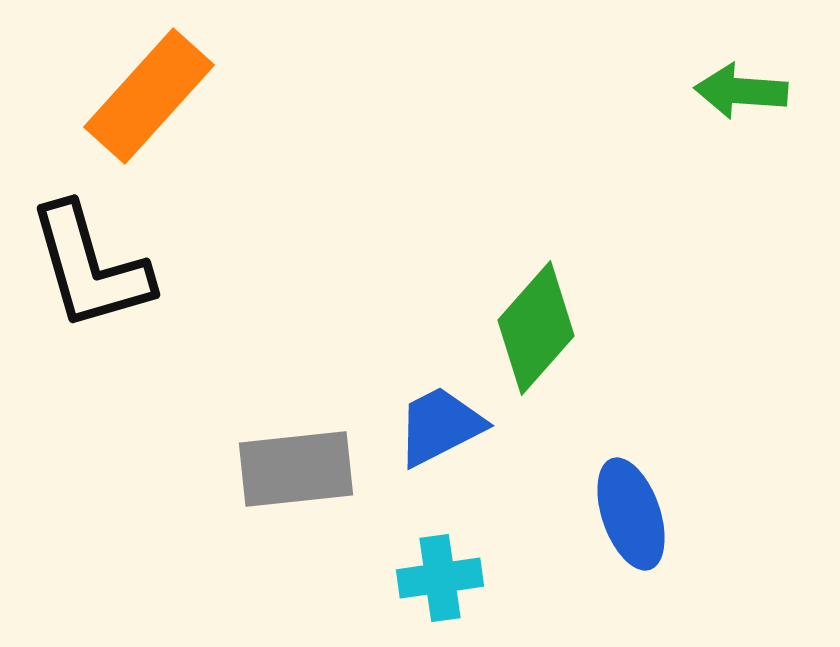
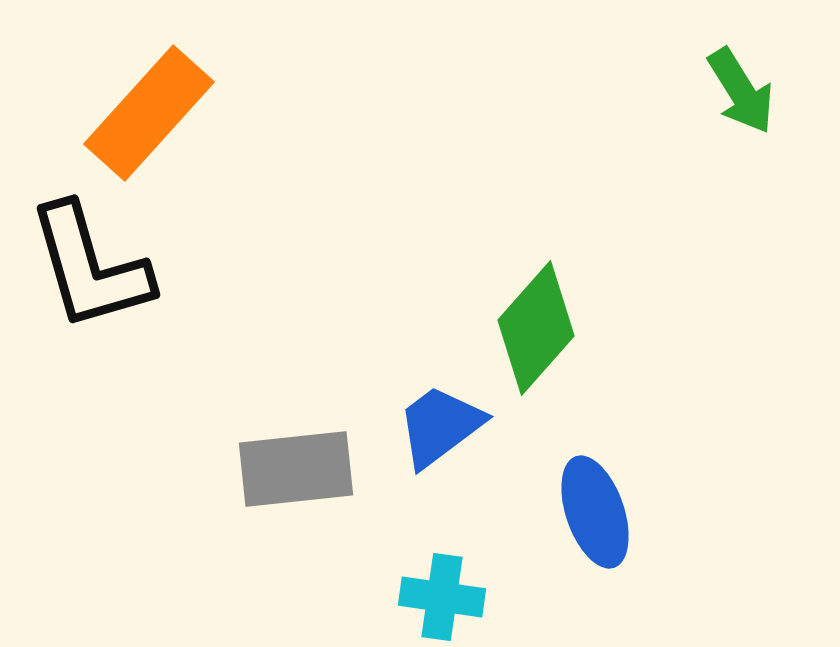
green arrow: rotated 126 degrees counterclockwise
orange rectangle: moved 17 px down
blue trapezoid: rotated 10 degrees counterclockwise
blue ellipse: moved 36 px left, 2 px up
cyan cross: moved 2 px right, 19 px down; rotated 16 degrees clockwise
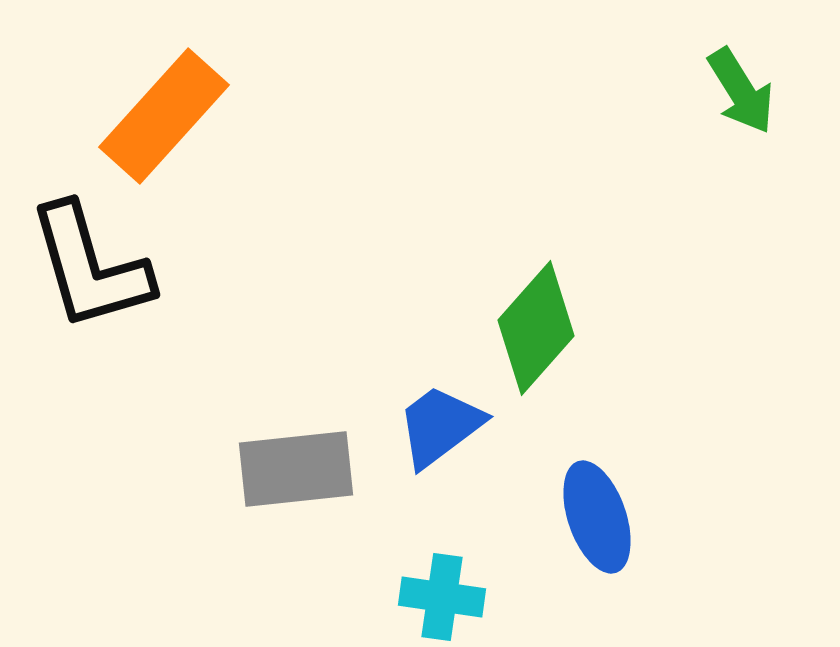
orange rectangle: moved 15 px right, 3 px down
blue ellipse: moved 2 px right, 5 px down
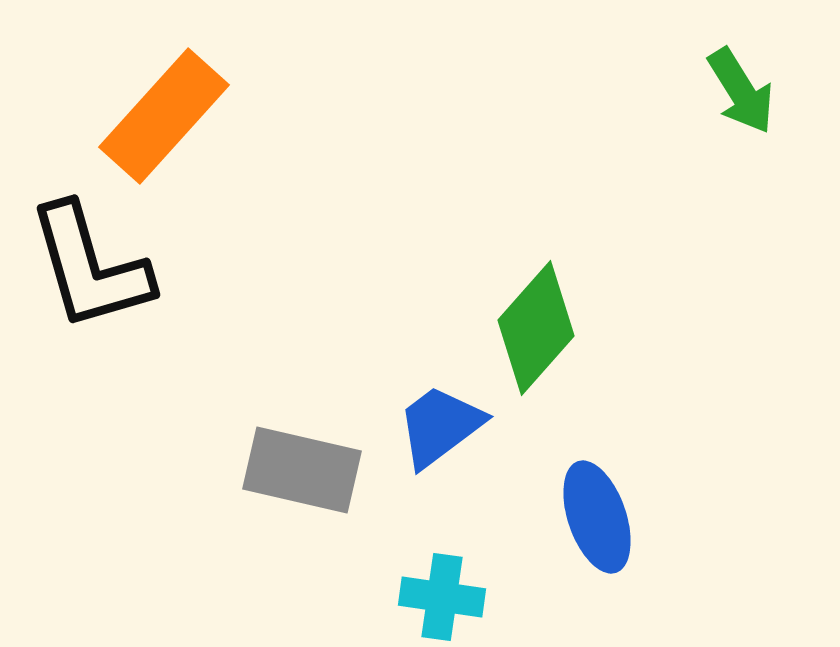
gray rectangle: moved 6 px right, 1 px down; rotated 19 degrees clockwise
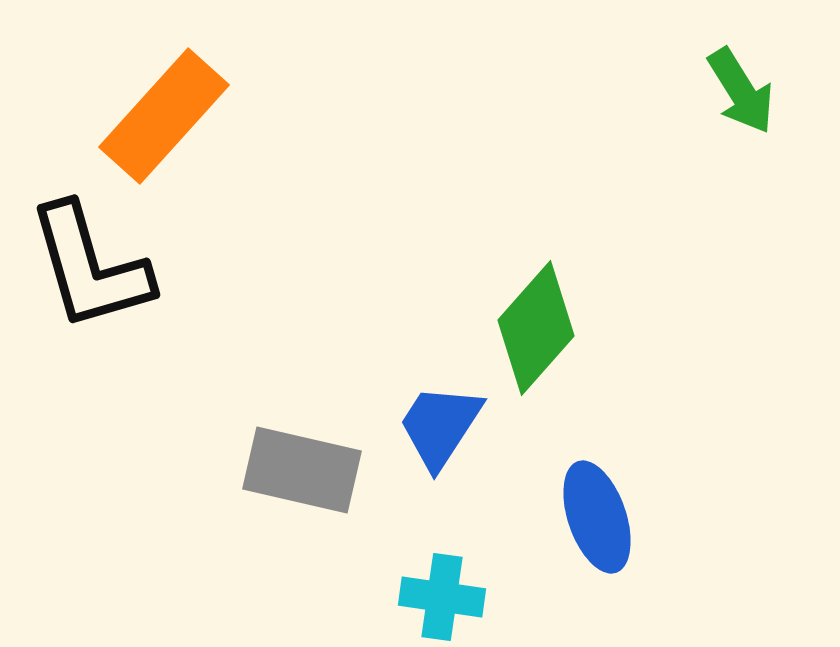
blue trapezoid: rotated 20 degrees counterclockwise
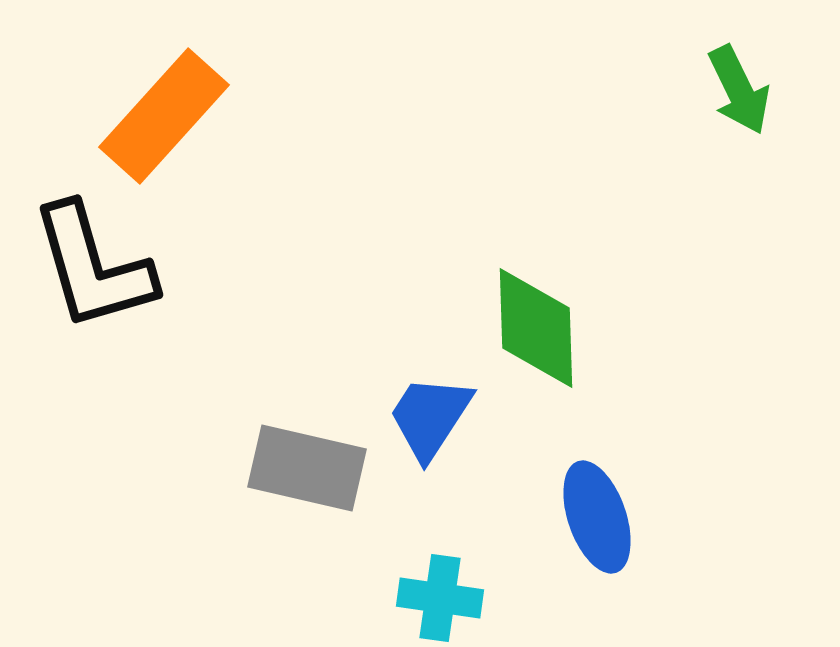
green arrow: moved 2 px left, 1 px up; rotated 6 degrees clockwise
black L-shape: moved 3 px right
green diamond: rotated 43 degrees counterclockwise
blue trapezoid: moved 10 px left, 9 px up
gray rectangle: moved 5 px right, 2 px up
cyan cross: moved 2 px left, 1 px down
